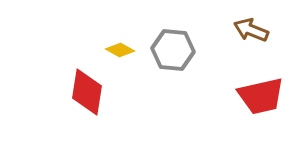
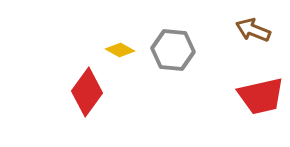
brown arrow: moved 2 px right
red diamond: rotated 27 degrees clockwise
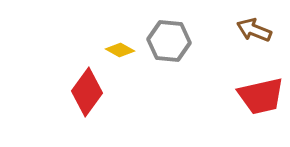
brown arrow: moved 1 px right
gray hexagon: moved 4 px left, 9 px up
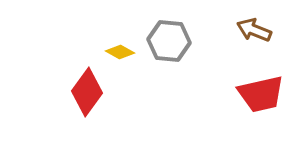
yellow diamond: moved 2 px down
red trapezoid: moved 2 px up
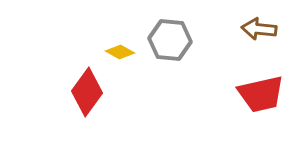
brown arrow: moved 5 px right, 1 px up; rotated 16 degrees counterclockwise
gray hexagon: moved 1 px right, 1 px up
